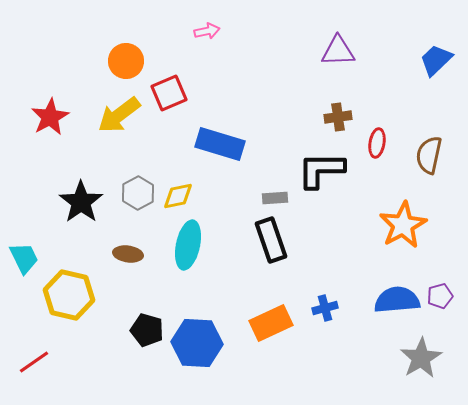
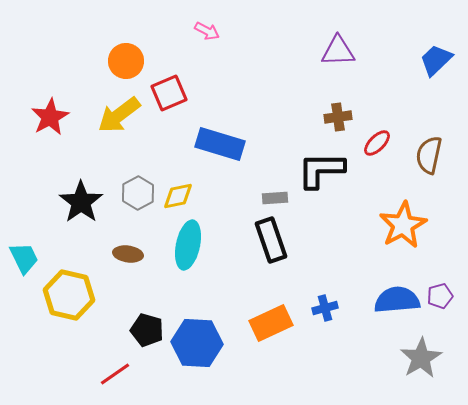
pink arrow: rotated 40 degrees clockwise
red ellipse: rotated 36 degrees clockwise
red line: moved 81 px right, 12 px down
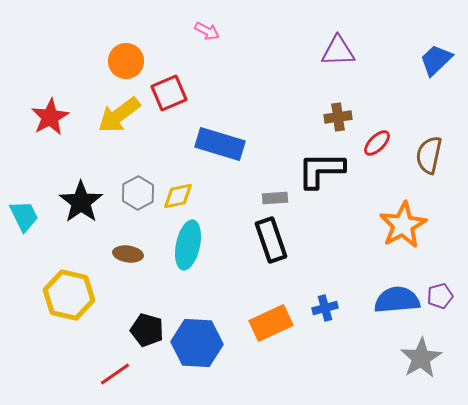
cyan trapezoid: moved 42 px up
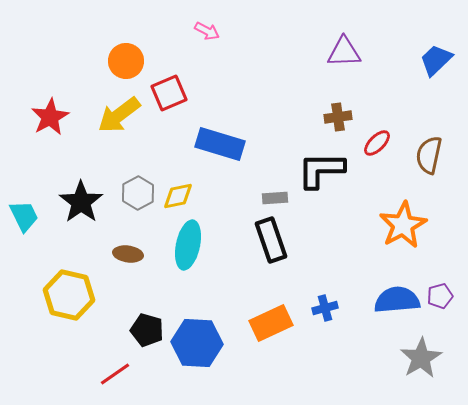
purple triangle: moved 6 px right, 1 px down
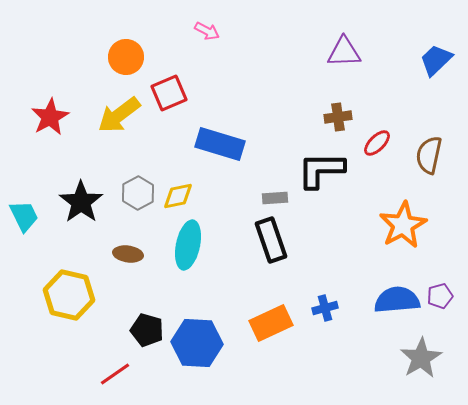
orange circle: moved 4 px up
